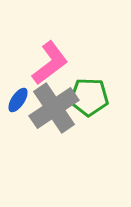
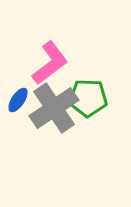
green pentagon: moved 1 px left, 1 px down
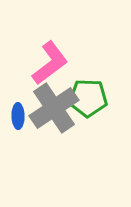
blue ellipse: moved 16 px down; rotated 35 degrees counterclockwise
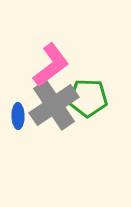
pink L-shape: moved 1 px right, 2 px down
gray cross: moved 3 px up
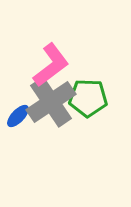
gray cross: moved 3 px left, 3 px up
blue ellipse: rotated 45 degrees clockwise
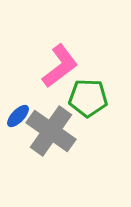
pink L-shape: moved 9 px right, 1 px down
gray cross: moved 29 px down; rotated 21 degrees counterclockwise
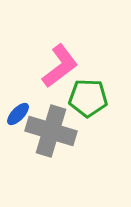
blue ellipse: moved 2 px up
gray cross: rotated 18 degrees counterclockwise
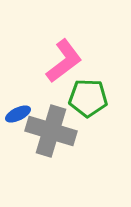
pink L-shape: moved 4 px right, 5 px up
blue ellipse: rotated 20 degrees clockwise
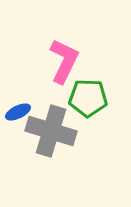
pink L-shape: rotated 27 degrees counterclockwise
blue ellipse: moved 2 px up
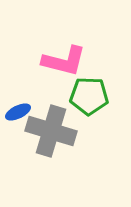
pink L-shape: rotated 78 degrees clockwise
green pentagon: moved 1 px right, 2 px up
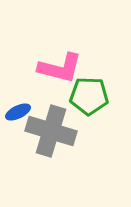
pink L-shape: moved 4 px left, 7 px down
